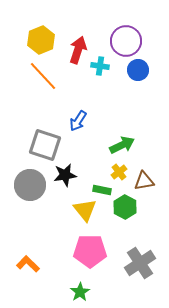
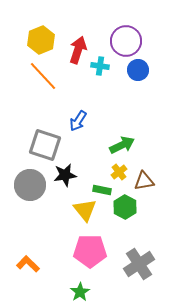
gray cross: moved 1 px left, 1 px down
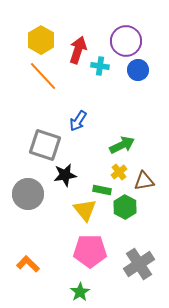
yellow hexagon: rotated 8 degrees counterclockwise
gray circle: moved 2 px left, 9 px down
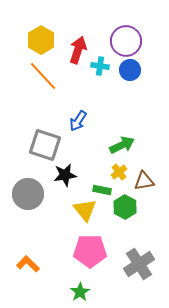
blue circle: moved 8 px left
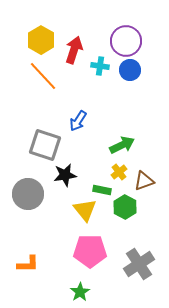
red arrow: moved 4 px left
brown triangle: rotated 10 degrees counterclockwise
orange L-shape: rotated 135 degrees clockwise
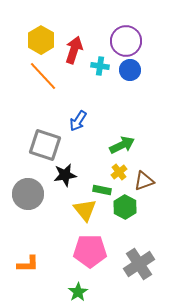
green star: moved 2 px left
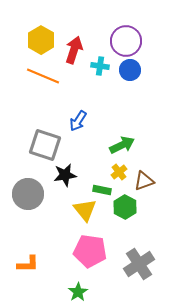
orange line: rotated 24 degrees counterclockwise
pink pentagon: rotated 8 degrees clockwise
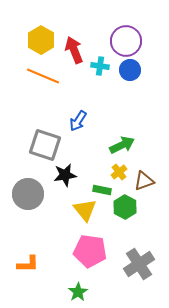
red arrow: rotated 40 degrees counterclockwise
